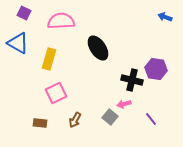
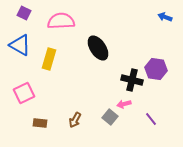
blue triangle: moved 2 px right, 2 px down
pink square: moved 32 px left
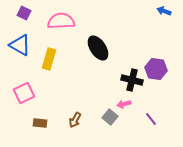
blue arrow: moved 1 px left, 6 px up
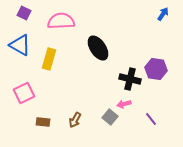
blue arrow: moved 1 px left, 3 px down; rotated 104 degrees clockwise
black cross: moved 2 px left, 1 px up
brown rectangle: moved 3 px right, 1 px up
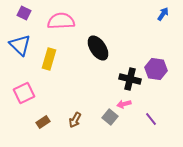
blue triangle: rotated 15 degrees clockwise
brown rectangle: rotated 40 degrees counterclockwise
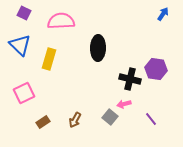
black ellipse: rotated 35 degrees clockwise
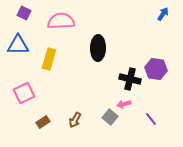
blue triangle: moved 2 px left; rotated 45 degrees counterclockwise
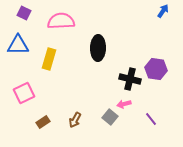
blue arrow: moved 3 px up
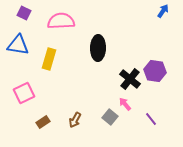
blue triangle: rotated 10 degrees clockwise
purple hexagon: moved 1 px left, 2 px down
black cross: rotated 25 degrees clockwise
pink arrow: moved 1 px right; rotated 64 degrees clockwise
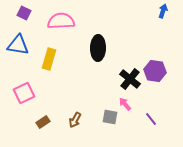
blue arrow: rotated 16 degrees counterclockwise
gray square: rotated 28 degrees counterclockwise
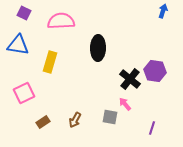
yellow rectangle: moved 1 px right, 3 px down
purple line: moved 1 px right, 9 px down; rotated 56 degrees clockwise
